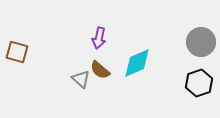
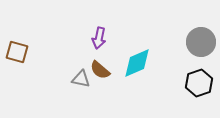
gray triangle: rotated 30 degrees counterclockwise
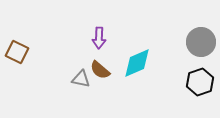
purple arrow: rotated 10 degrees counterclockwise
brown square: rotated 10 degrees clockwise
black hexagon: moved 1 px right, 1 px up
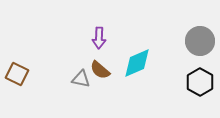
gray circle: moved 1 px left, 1 px up
brown square: moved 22 px down
black hexagon: rotated 12 degrees counterclockwise
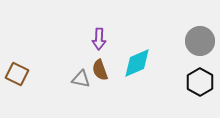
purple arrow: moved 1 px down
brown semicircle: rotated 30 degrees clockwise
